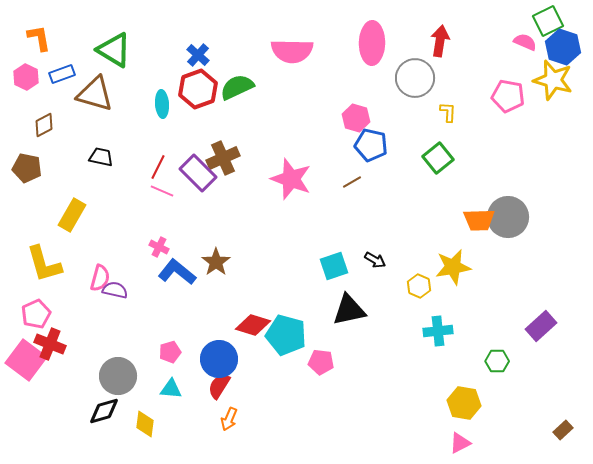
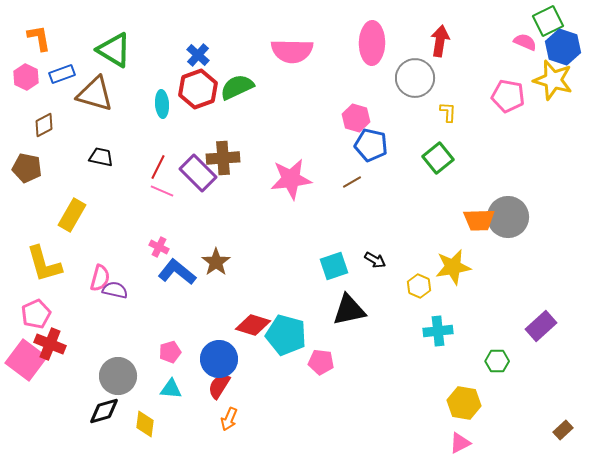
brown cross at (223, 158): rotated 20 degrees clockwise
pink star at (291, 179): rotated 27 degrees counterclockwise
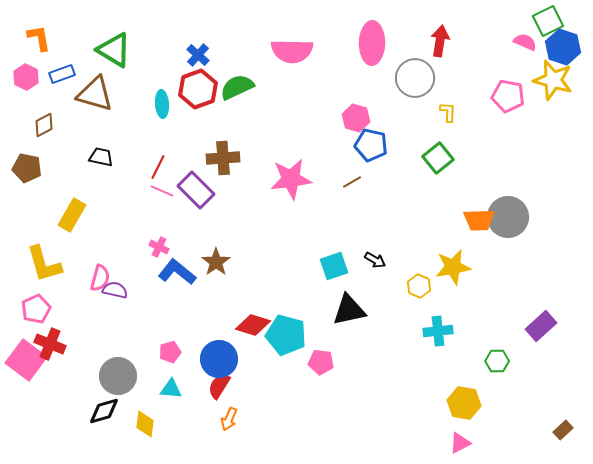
purple rectangle at (198, 173): moved 2 px left, 17 px down
pink pentagon at (36, 314): moved 5 px up
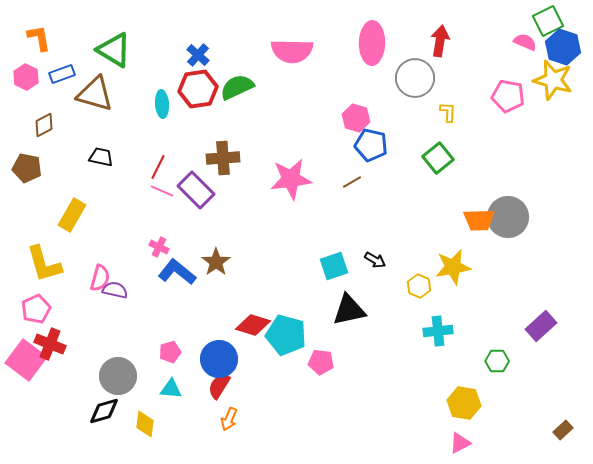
red hexagon at (198, 89): rotated 12 degrees clockwise
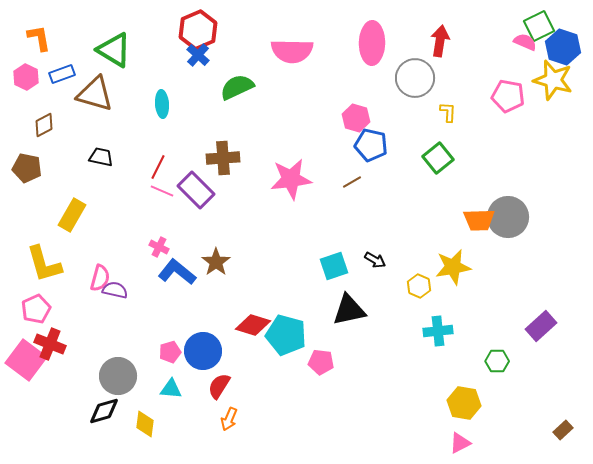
green square at (548, 21): moved 9 px left, 5 px down
red hexagon at (198, 89): moved 59 px up; rotated 15 degrees counterclockwise
blue circle at (219, 359): moved 16 px left, 8 px up
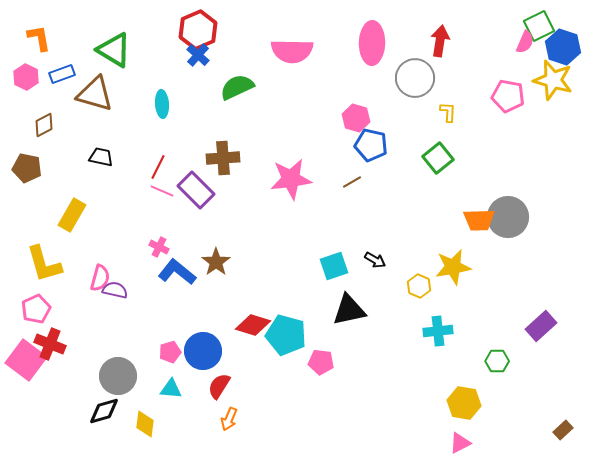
pink semicircle at (525, 42): rotated 90 degrees clockwise
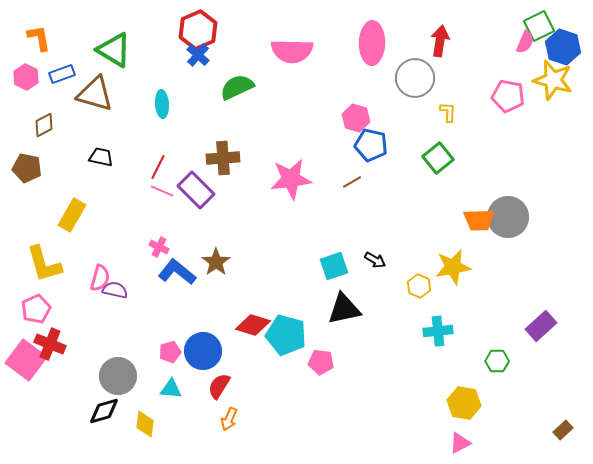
black triangle at (349, 310): moved 5 px left, 1 px up
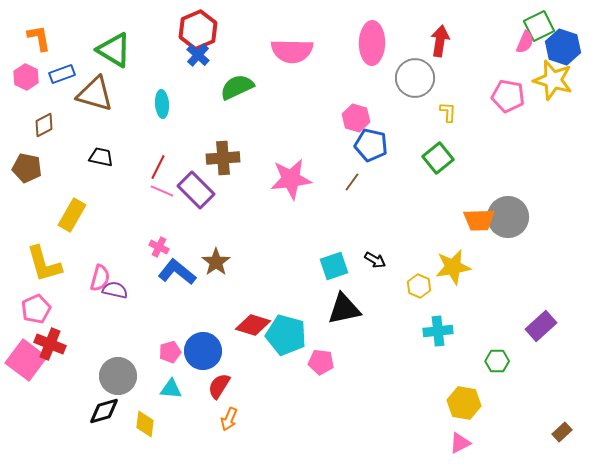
brown line at (352, 182): rotated 24 degrees counterclockwise
brown rectangle at (563, 430): moved 1 px left, 2 px down
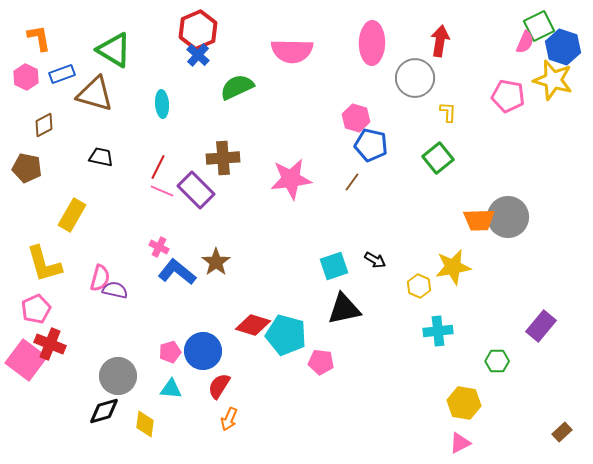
purple rectangle at (541, 326): rotated 8 degrees counterclockwise
